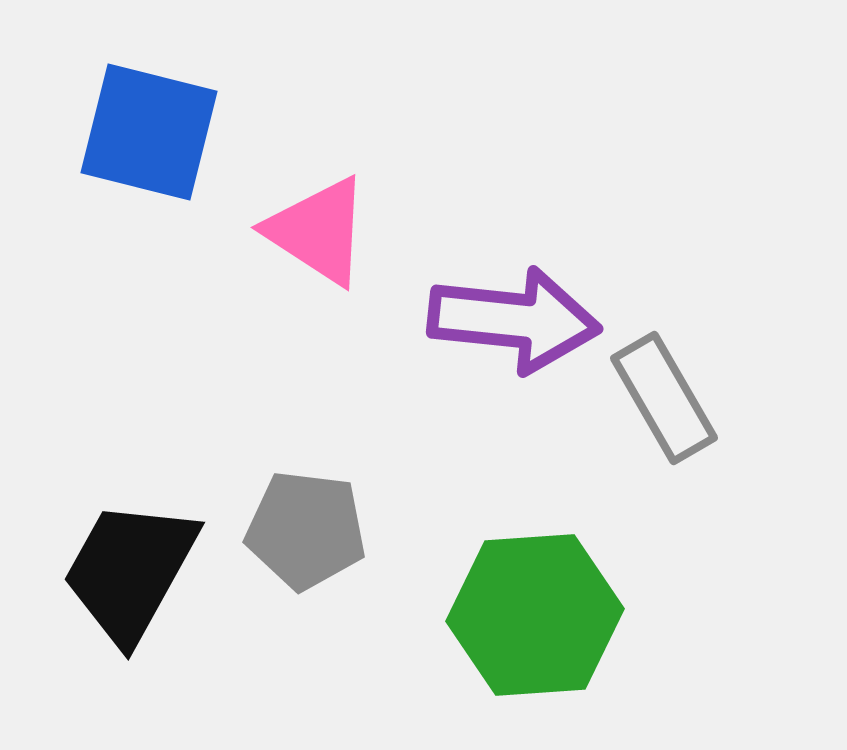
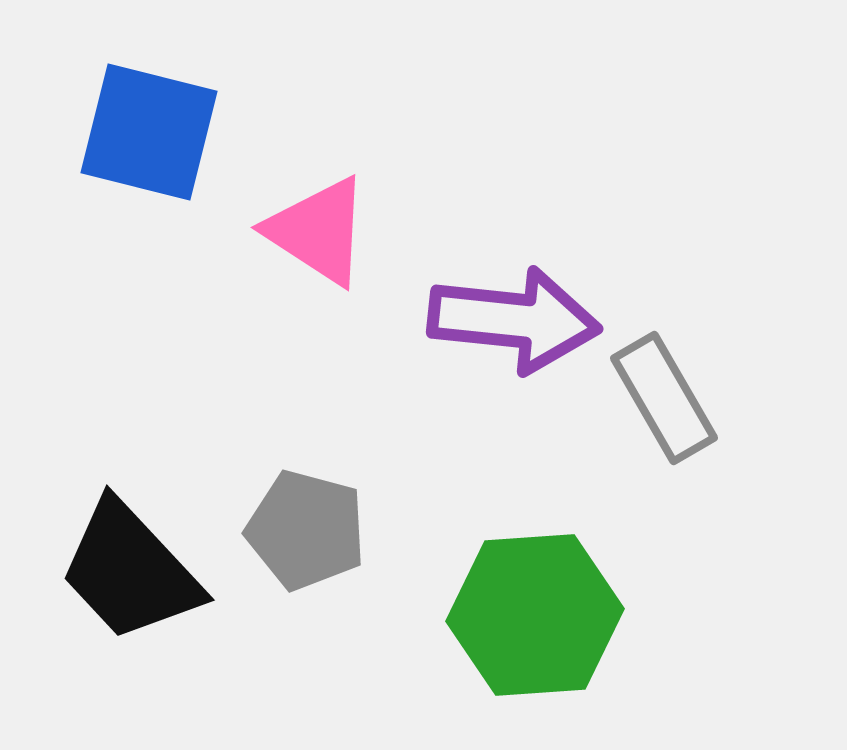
gray pentagon: rotated 8 degrees clockwise
black trapezoid: rotated 72 degrees counterclockwise
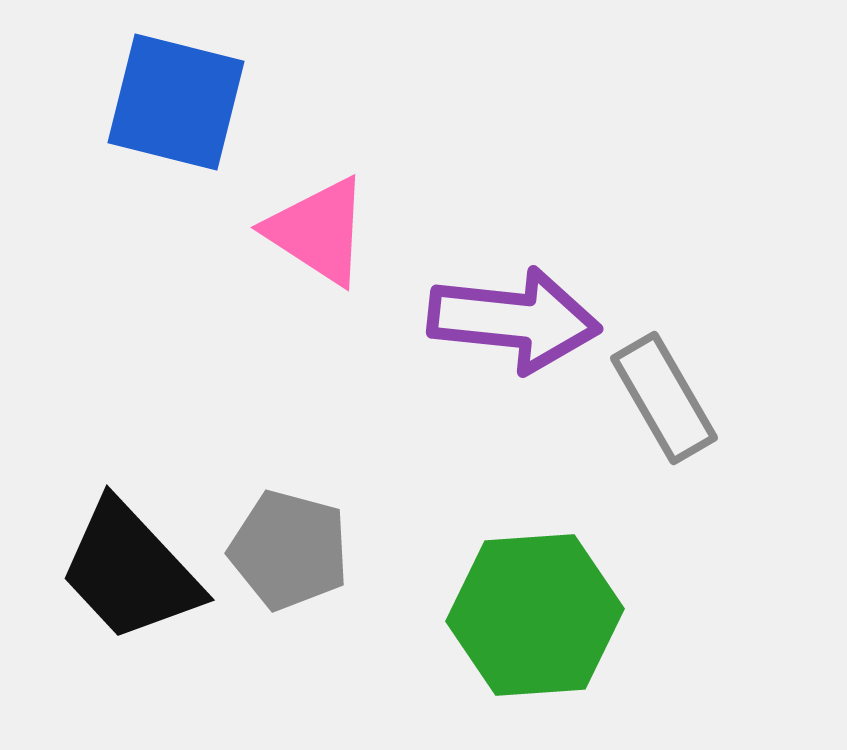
blue square: moved 27 px right, 30 px up
gray pentagon: moved 17 px left, 20 px down
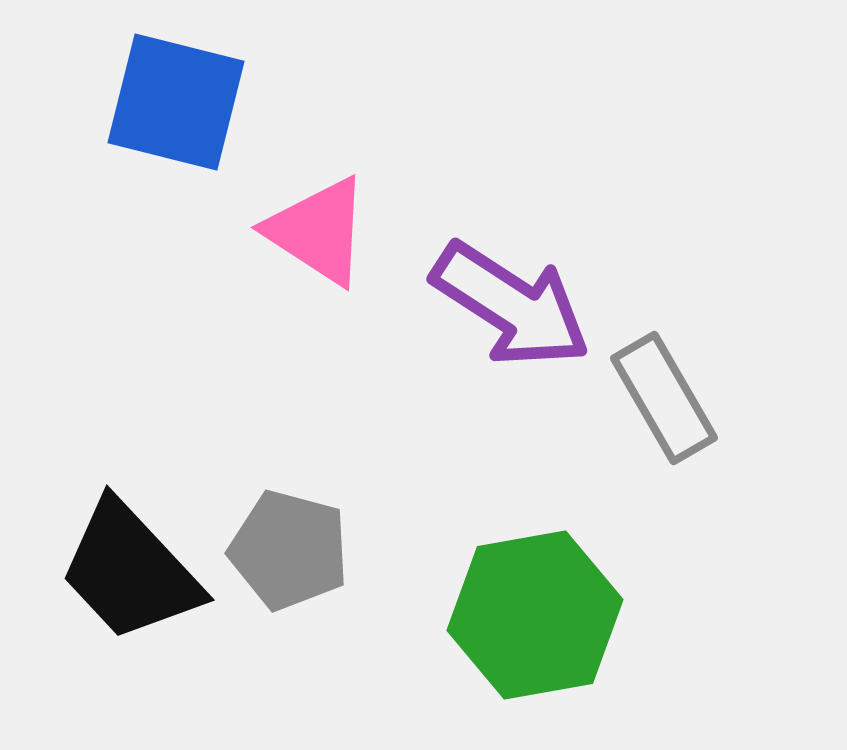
purple arrow: moved 3 px left, 15 px up; rotated 27 degrees clockwise
green hexagon: rotated 6 degrees counterclockwise
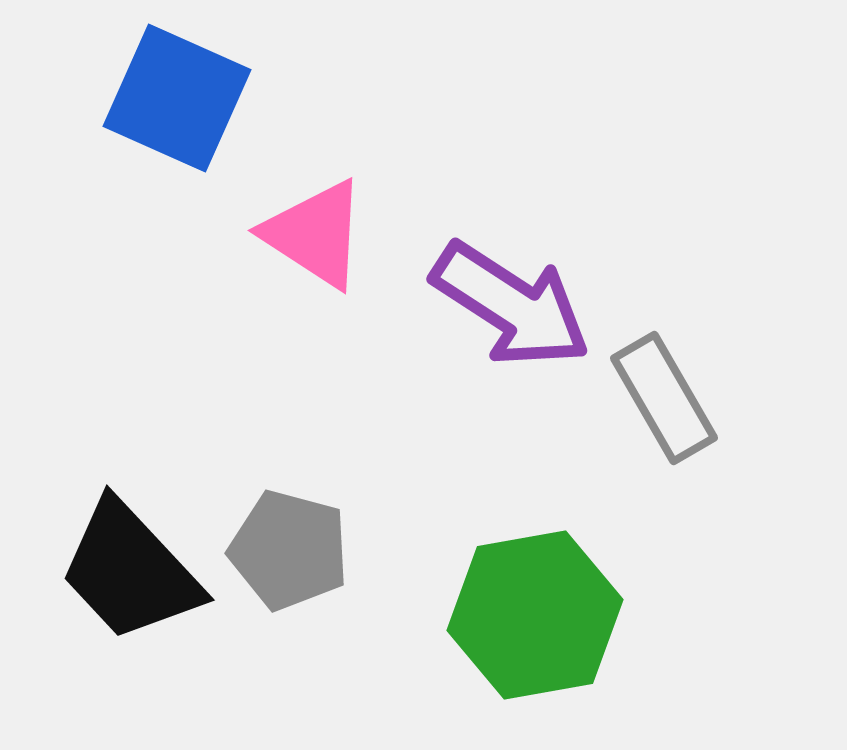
blue square: moved 1 px right, 4 px up; rotated 10 degrees clockwise
pink triangle: moved 3 px left, 3 px down
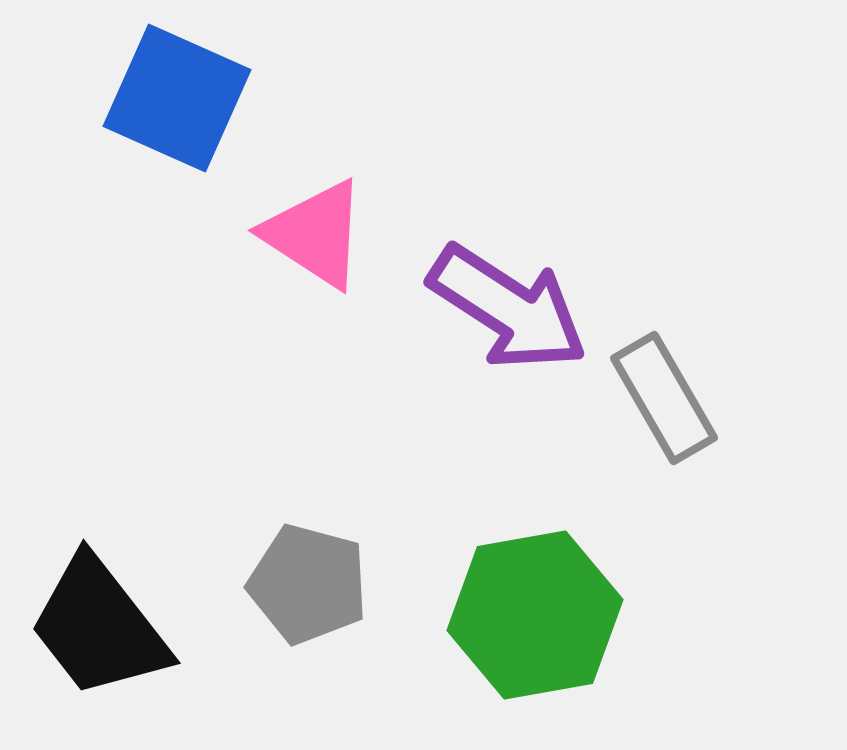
purple arrow: moved 3 px left, 3 px down
gray pentagon: moved 19 px right, 34 px down
black trapezoid: moved 31 px left, 56 px down; rotated 5 degrees clockwise
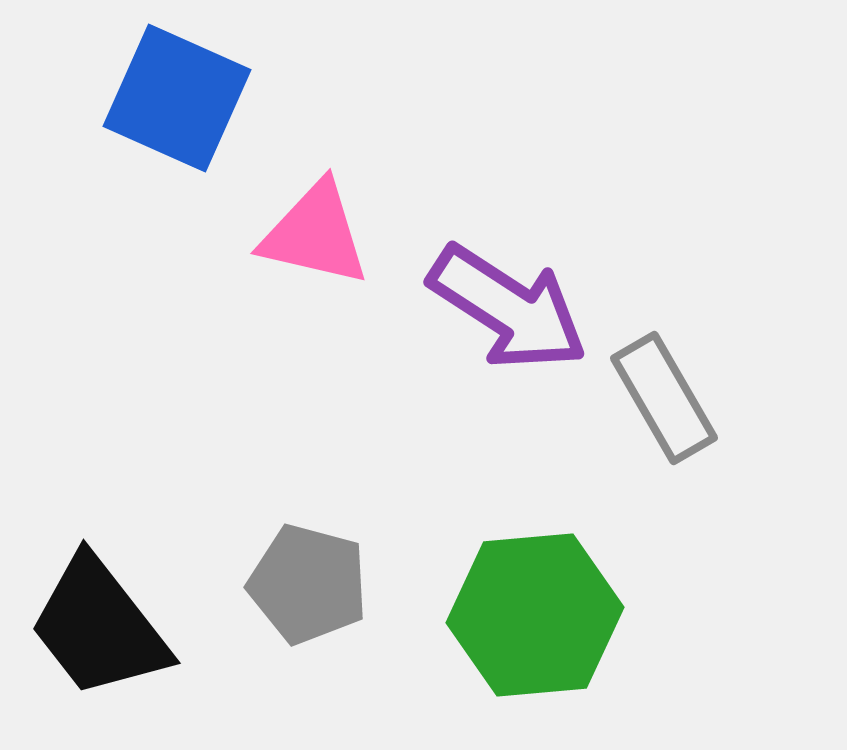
pink triangle: rotated 20 degrees counterclockwise
green hexagon: rotated 5 degrees clockwise
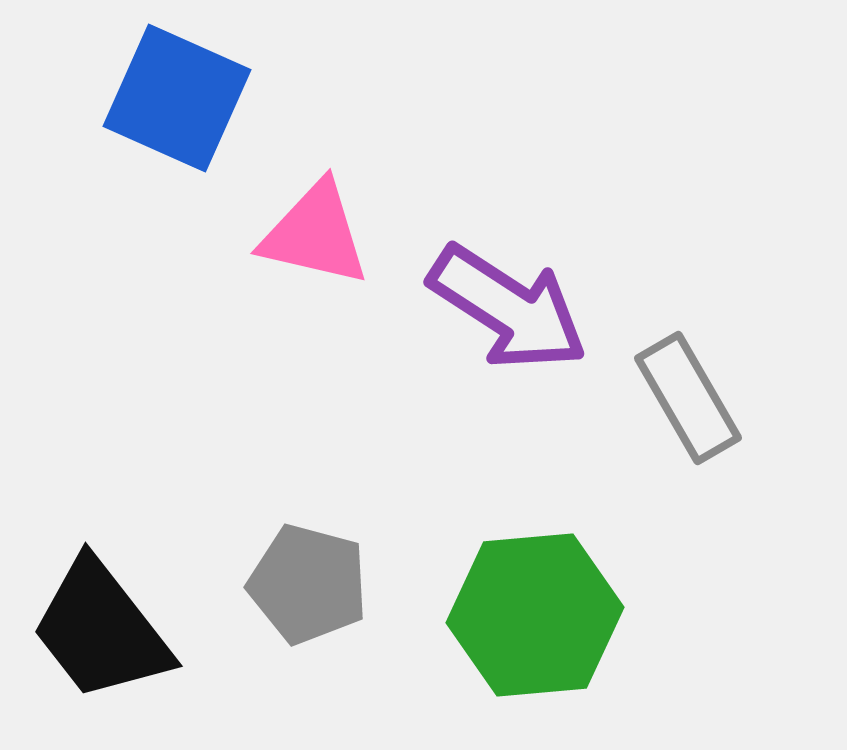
gray rectangle: moved 24 px right
black trapezoid: moved 2 px right, 3 px down
